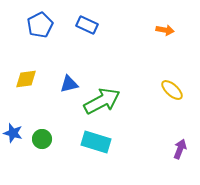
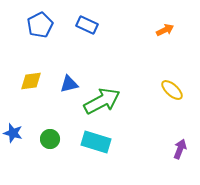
orange arrow: rotated 36 degrees counterclockwise
yellow diamond: moved 5 px right, 2 px down
green circle: moved 8 px right
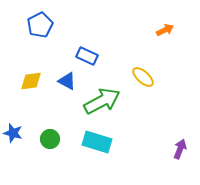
blue rectangle: moved 31 px down
blue triangle: moved 2 px left, 3 px up; rotated 42 degrees clockwise
yellow ellipse: moved 29 px left, 13 px up
cyan rectangle: moved 1 px right
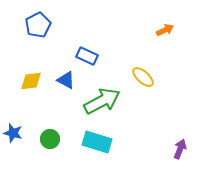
blue pentagon: moved 2 px left
blue triangle: moved 1 px left, 1 px up
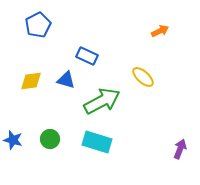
orange arrow: moved 5 px left, 1 px down
blue triangle: rotated 12 degrees counterclockwise
blue star: moved 7 px down
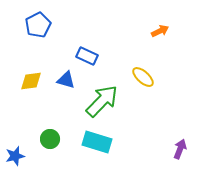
green arrow: rotated 18 degrees counterclockwise
blue star: moved 2 px right, 16 px down; rotated 30 degrees counterclockwise
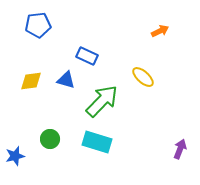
blue pentagon: rotated 20 degrees clockwise
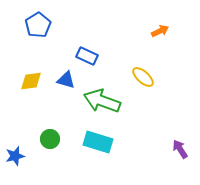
blue pentagon: rotated 25 degrees counterclockwise
green arrow: rotated 114 degrees counterclockwise
cyan rectangle: moved 1 px right
purple arrow: rotated 54 degrees counterclockwise
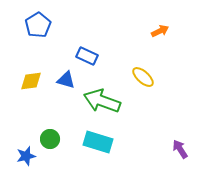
blue star: moved 11 px right
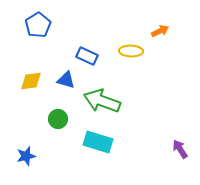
yellow ellipse: moved 12 px left, 26 px up; rotated 40 degrees counterclockwise
green circle: moved 8 px right, 20 px up
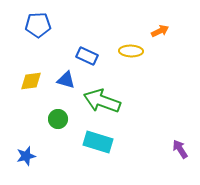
blue pentagon: rotated 30 degrees clockwise
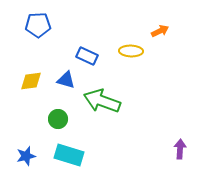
cyan rectangle: moved 29 px left, 13 px down
purple arrow: rotated 36 degrees clockwise
